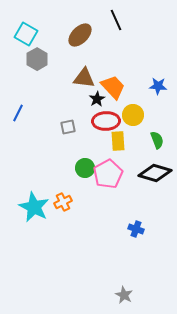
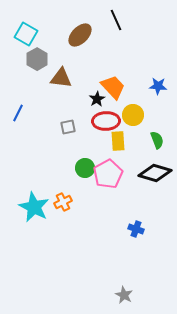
brown triangle: moved 23 px left
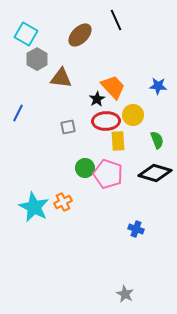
pink pentagon: rotated 24 degrees counterclockwise
gray star: moved 1 px right, 1 px up
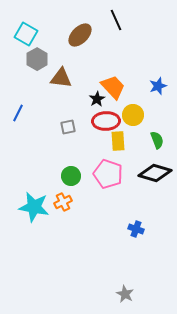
blue star: rotated 24 degrees counterclockwise
green circle: moved 14 px left, 8 px down
cyan star: rotated 16 degrees counterclockwise
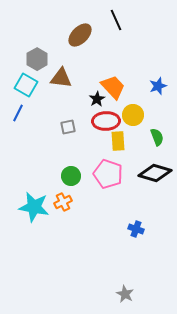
cyan square: moved 51 px down
green semicircle: moved 3 px up
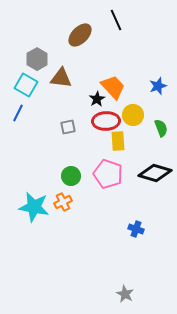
green semicircle: moved 4 px right, 9 px up
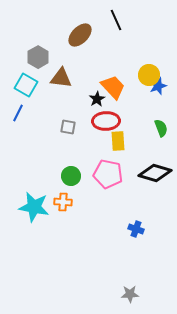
gray hexagon: moved 1 px right, 2 px up
yellow circle: moved 16 px right, 40 px up
gray square: rotated 21 degrees clockwise
pink pentagon: rotated 8 degrees counterclockwise
orange cross: rotated 30 degrees clockwise
gray star: moved 5 px right; rotated 30 degrees counterclockwise
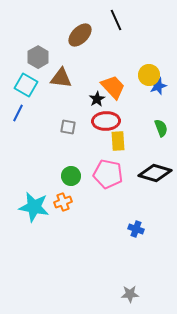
orange cross: rotated 24 degrees counterclockwise
